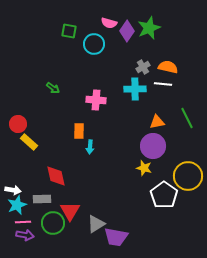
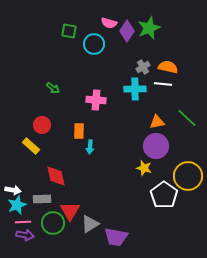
green line: rotated 20 degrees counterclockwise
red circle: moved 24 px right, 1 px down
yellow rectangle: moved 2 px right, 4 px down
purple circle: moved 3 px right
gray triangle: moved 6 px left
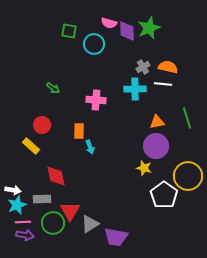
purple diamond: rotated 35 degrees counterclockwise
green line: rotated 30 degrees clockwise
cyan arrow: rotated 24 degrees counterclockwise
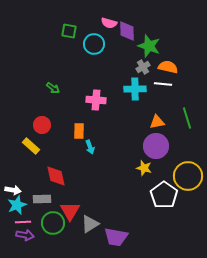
green star: moved 18 px down; rotated 30 degrees counterclockwise
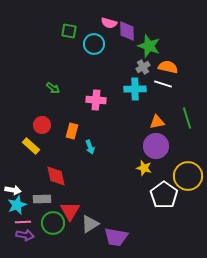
white line: rotated 12 degrees clockwise
orange rectangle: moved 7 px left; rotated 14 degrees clockwise
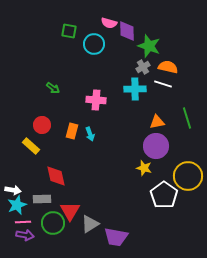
cyan arrow: moved 13 px up
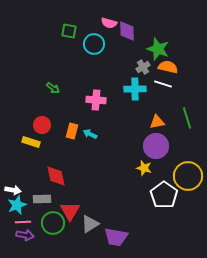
green star: moved 9 px right, 3 px down
cyan arrow: rotated 136 degrees clockwise
yellow rectangle: moved 4 px up; rotated 24 degrees counterclockwise
